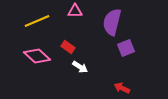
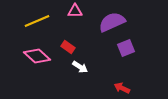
purple semicircle: rotated 52 degrees clockwise
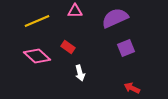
purple semicircle: moved 3 px right, 4 px up
white arrow: moved 6 px down; rotated 42 degrees clockwise
red arrow: moved 10 px right
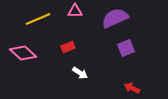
yellow line: moved 1 px right, 2 px up
red rectangle: rotated 56 degrees counterclockwise
pink diamond: moved 14 px left, 3 px up
white arrow: rotated 42 degrees counterclockwise
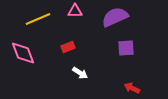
purple semicircle: moved 1 px up
purple square: rotated 18 degrees clockwise
pink diamond: rotated 28 degrees clockwise
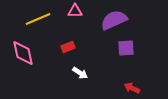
purple semicircle: moved 1 px left, 3 px down
pink diamond: rotated 8 degrees clockwise
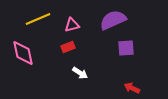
pink triangle: moved 3 px left, 14 px down; rotated 14 degrees counterclockwise
purple semicircle: moved 1 px left
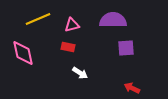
purple semicircle: rotated 24 degrees clockwise
red rectangle: rotated 32 degrees clockwise
